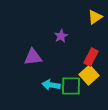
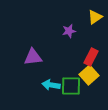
purple star: moved 8 px right, 5 px up; rotated 16 degrees clockwise
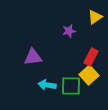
cyan arrow: moved 4 px left
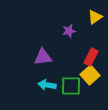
purple triangle: moved 10 px right
yellow square: moved 1 px right
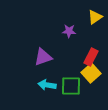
purple star: rotated 16 degrees clockwise
purple triangle: rotated 12 degrees counterclockwise
yellow square: moved 1 px right, 2 px up
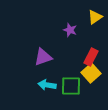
purple star: moved 1 px right, 1 px up; rotated 16 degrees clockwise
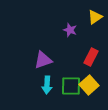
purple triangle: moved 3 px down
yellow square: moved 2 px left, 12 px down
cyan arrow: rotated 96 degrees counterclockwise
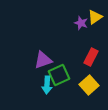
purple star: moved 11 px right, 7 px up
green square: moved 12 px left, 11 px up; rotated 25 degrees counterclockwise
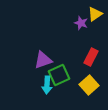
yellow triangle: moved 3 px up
